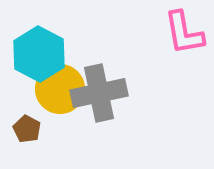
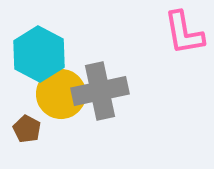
yellow circle: moved 1 px right, 5 px down
gray cross: moved 1 px right, 2 px up
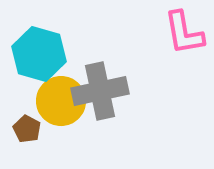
cyan hexagon: rotated 12 degrees counterclockwise
yellow circle: moved 7 px down
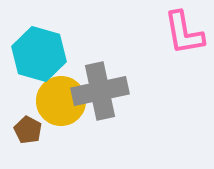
brown pentagon: moved 1 px right, 1 px down
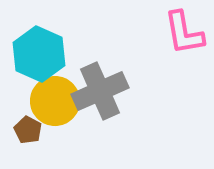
cyan hexagon: rotated 8 degrees clockwise
gray cross: rotated 12 degrees counterclockwise
yellow circle: moved 6 px left
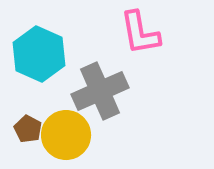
pink L-shape: moved 44 px left
yellow circle: moved 11 px right, 34 px down
brown pentagon: moved 1 px up
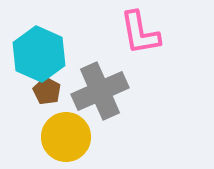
brown pentagon: moved 19 px right, 38 px up
yellow circle: moved 2 px down
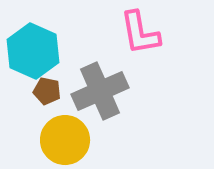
cyan hexagon: moved 6 px left, 3 px up
brown pentagon: rotated 16 degrees counterclockwise
yellow circle: moved 1 px left, 3 px down
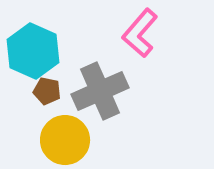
pink L-shape: rotated 51 degrees clockwise
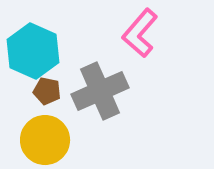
yellow circle: moved 20 px left
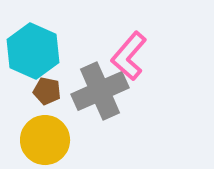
pink L-shape: moved 11 px left, 23 px down
